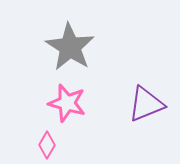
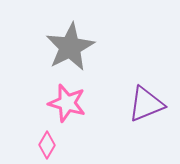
gray star: rotated 12 degrees clockwise
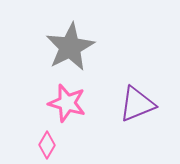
purple triangle: moved 9 px left
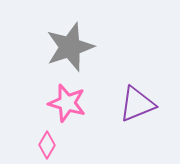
gray star: rotated 9 degrees clockwise
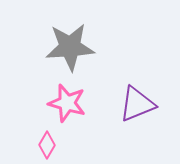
gray star: rotated 15 degrees clockwise
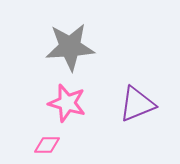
pink diamond: rotated 60 degrees clockwise
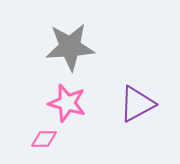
purple triangle: rotated 6 degrees counterclockwise
pink diamond: moved 3 px left, 6 px up
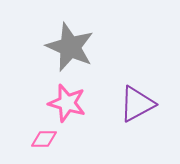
gray star: rotated 27 degrees clockwise
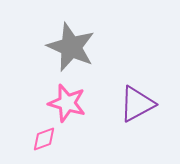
gray star: moved 1 px right
pink diamond: rotated 20 degrees counterclockwise
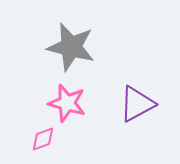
gray star: rotated 9 degrees counterclockwise
pink diamond: moved 1 px left
